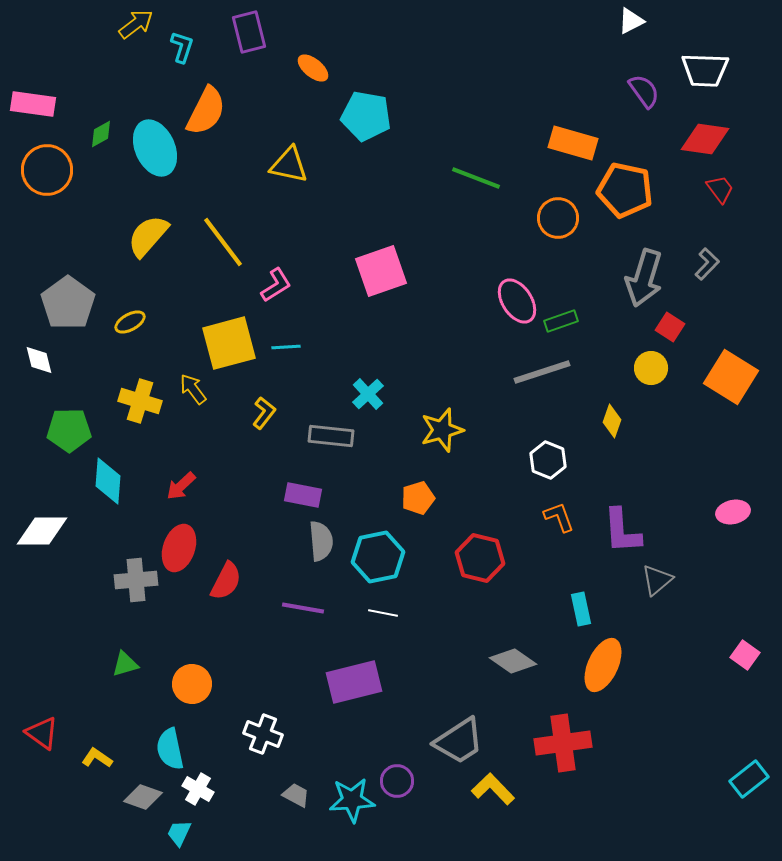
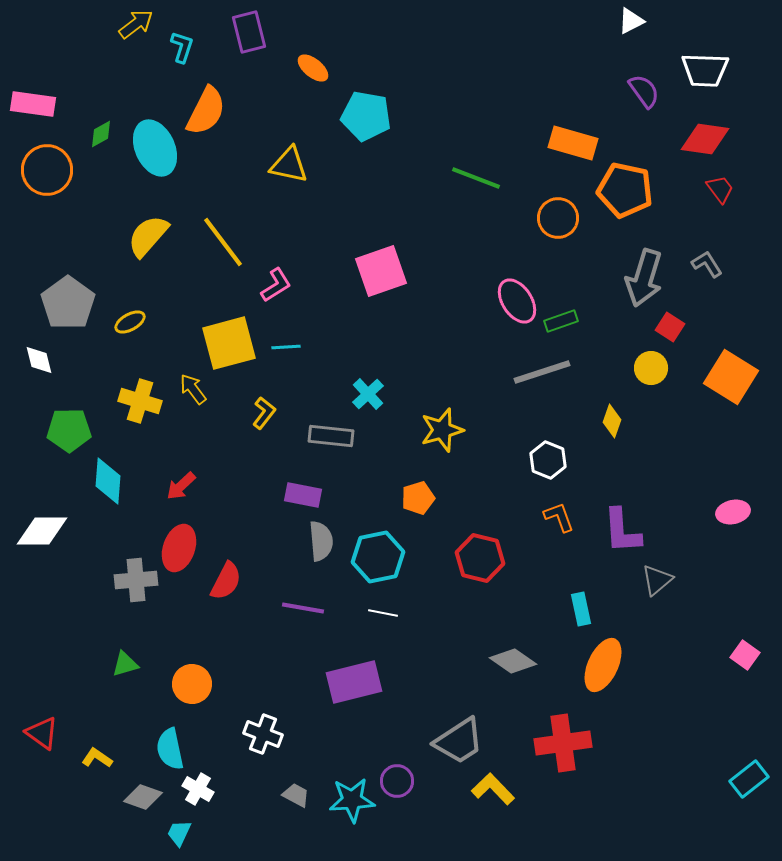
gray L-shape at (707, 264): rotated 76 degrees counterclockwise
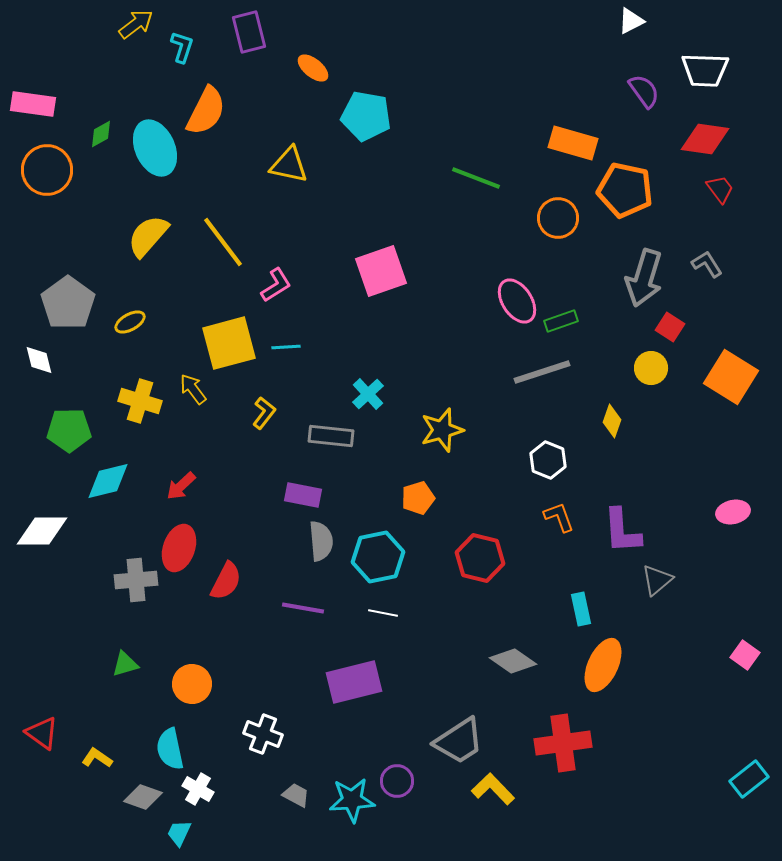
cyan diamond at (108, 481): rotated 72 degrees clockwise
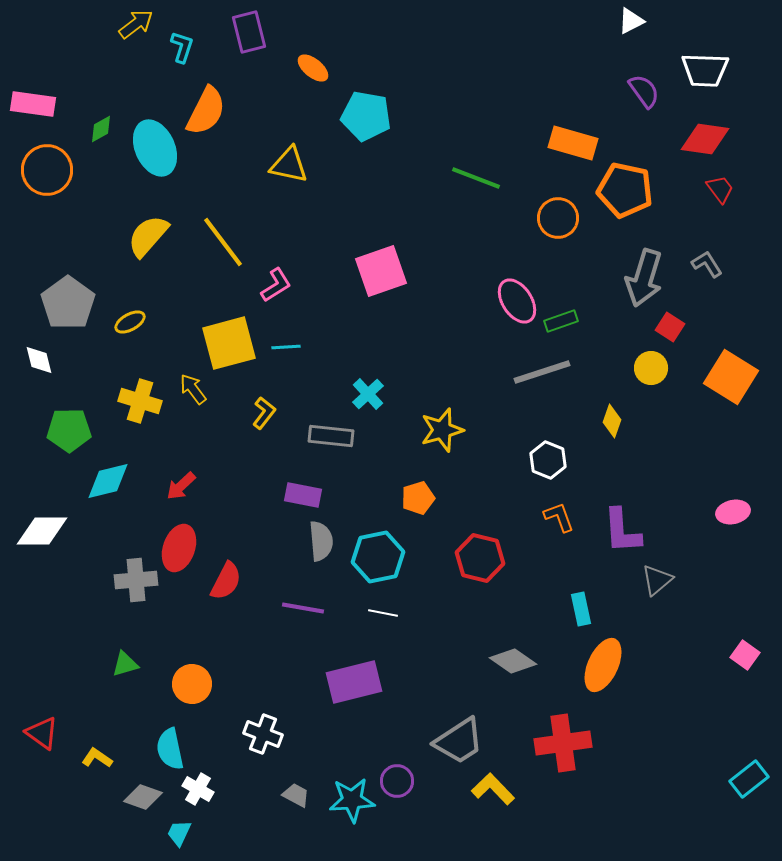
green diamond at (101, 134): moved 5 px up
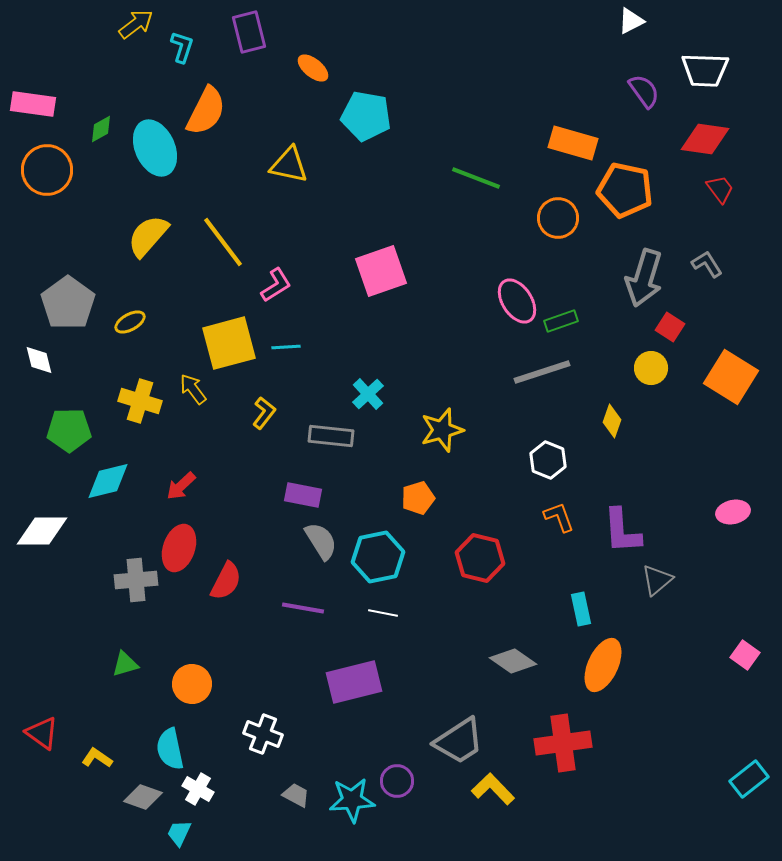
gray semicircle at (321, 541): rotated 27 degrees counterclockwise
